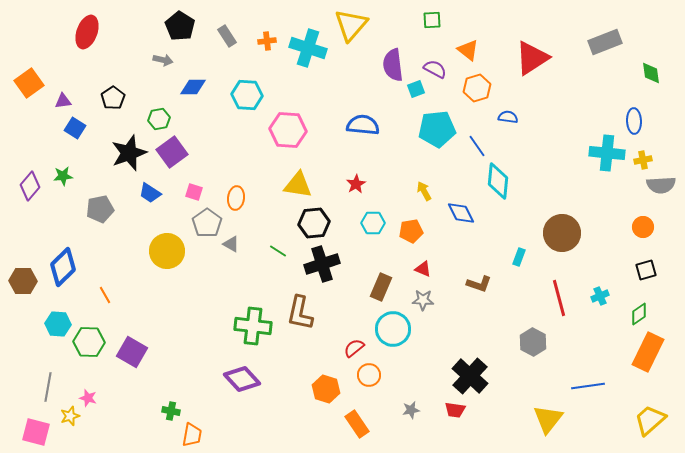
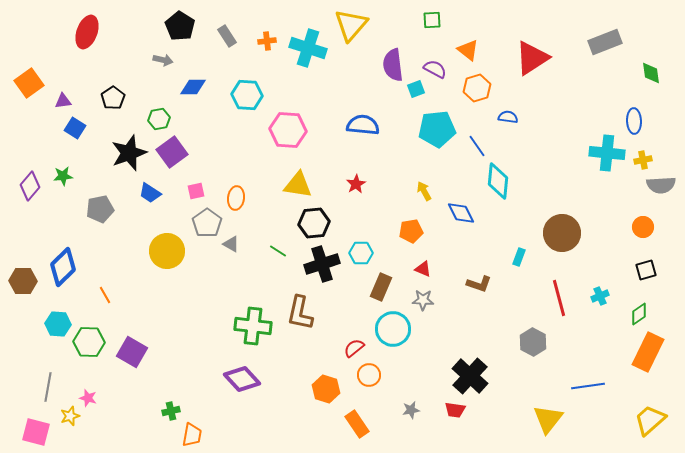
pink square at (194, 192): moved 2 px right, 1 px up; rotated 30 degrees counterclockwise
cyan hexagon at (373, 223): moved 12 px left, 30 px down
green cross at (171, 411): rotated 24 degrees counterclockwise
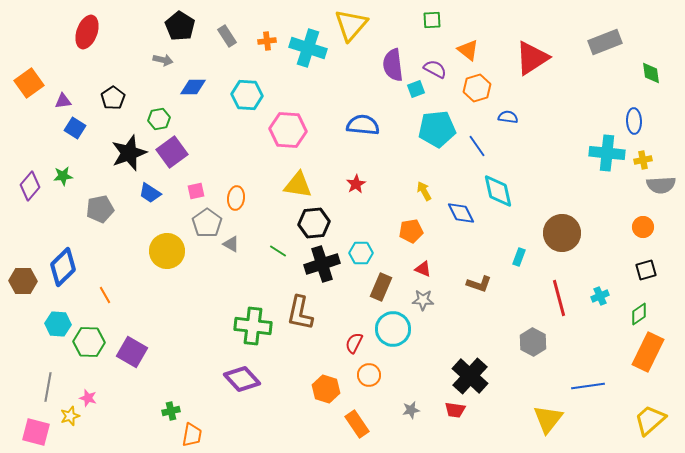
cyan diamond at (498, 181): moved 10 px down; rotated 18 degrees counterclockwise
red semicircle at (354, 348): moved 5 px up; rotated 25 degrees counterclockwise
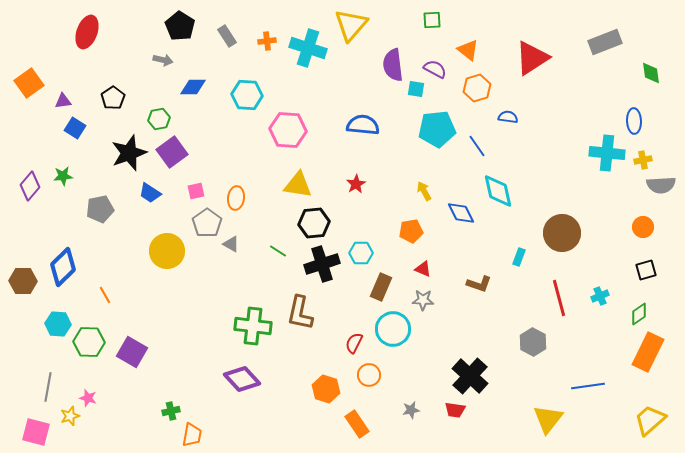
cyan square at (416, 89): rotated 30 degrees clockwise
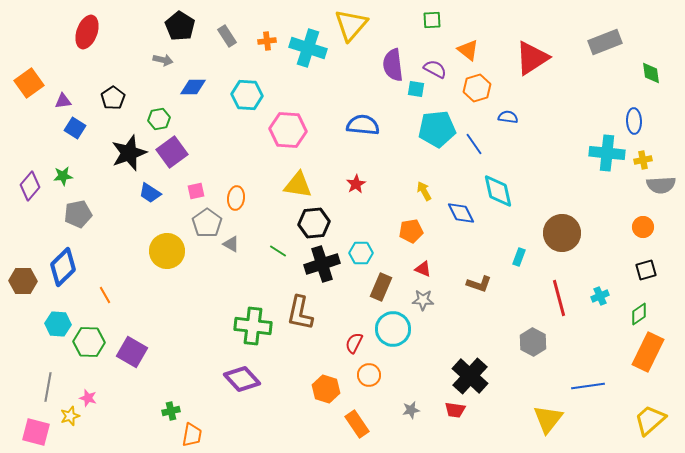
blue line at (477, 146): moved 3 px left, 2 px up
gray pentagon at (100, 209): moved 22 px left, 5 px down
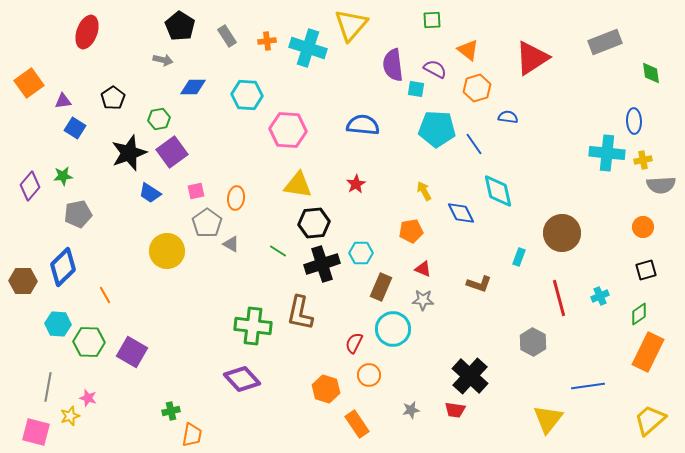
cyan pentagon at (437, 129): rotated 9 degrees clockwise
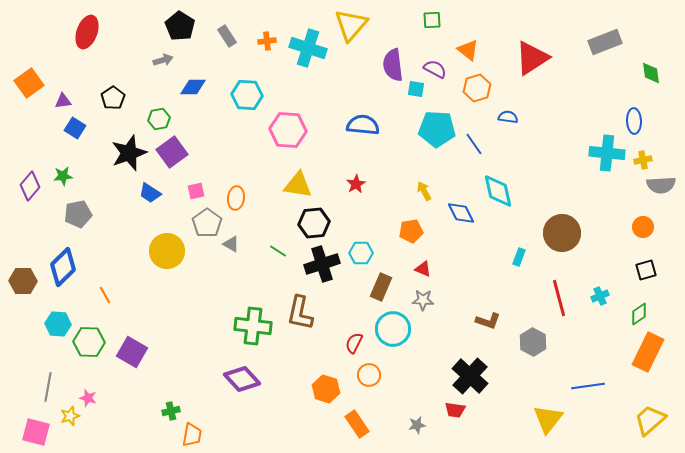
gray arrow at (163, 60): rotated 30 degrees counterclockwise
brown L-shape at (479, 284): moved 9 px right, 37 px down
gray star at (411, 410): moved 6 px right, 15 px down
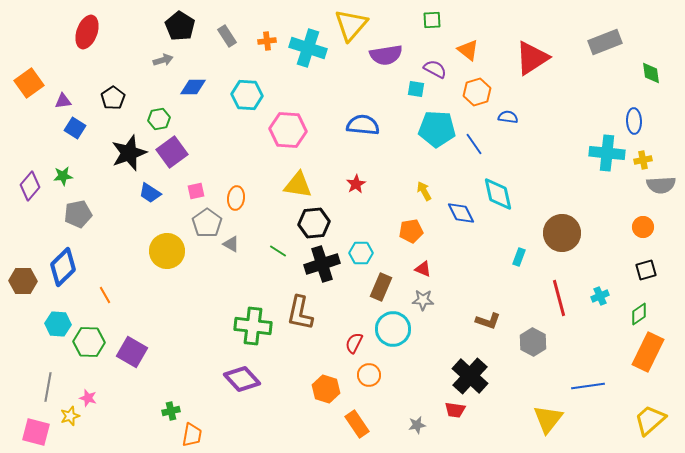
purple semicircle at (393, 65): moved 7 px left, 10 px up; rotated 92 degrees counterclockwise
orange hexagon at (477, 88): moved 4 px down
cyan diamond at (498, 191): moved 3 px down
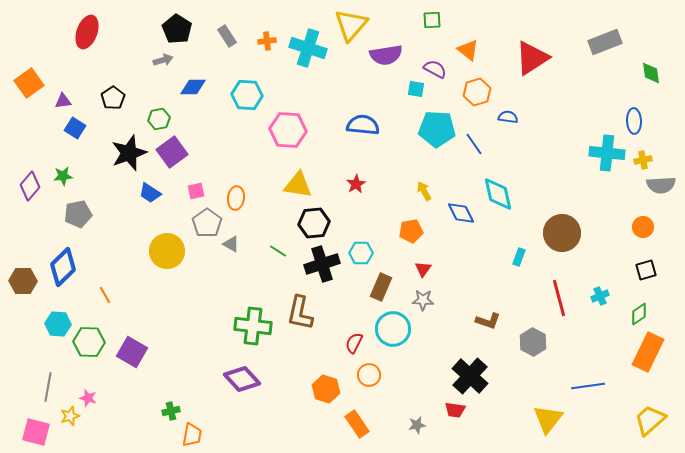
black pentagon at (180, 26): moved 3 px left, 3 px down
red triangle at (423, 269): rotated 42 degrees clockwise
